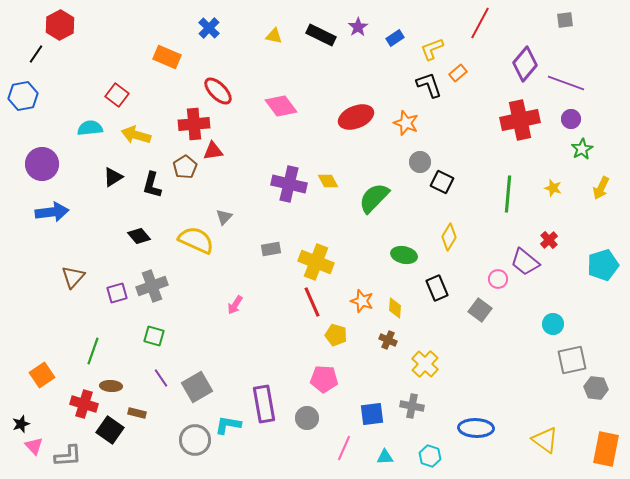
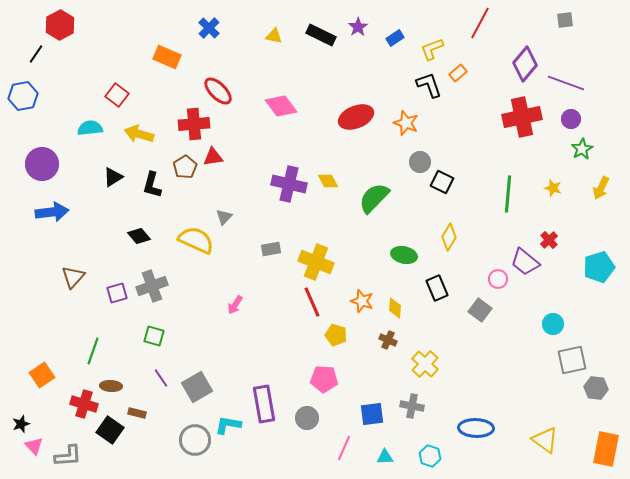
red cross at (520, 120): moved 2 px right, 3 px up
yellow arrow at (136, 135): moved 3 px right, 1 px up
red triangle at (213, 151): moved 6 px down
cyan pentagon at (603, 265): moved 4 px left, 2 px down
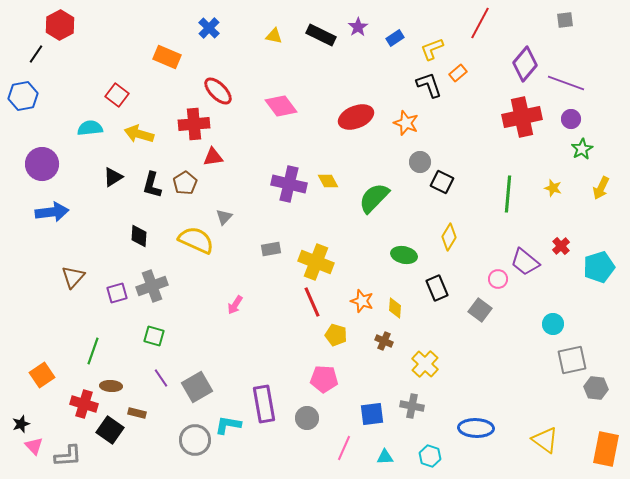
brown pentagon at (185, 167): moved 16 px down
black diamond at (139, 236): rotated 45 degrees clockwise
red cross at (549, 240): moved 12 px right, 6 px down
brown cross at (388, 340): moved 4 px left, 1 px down
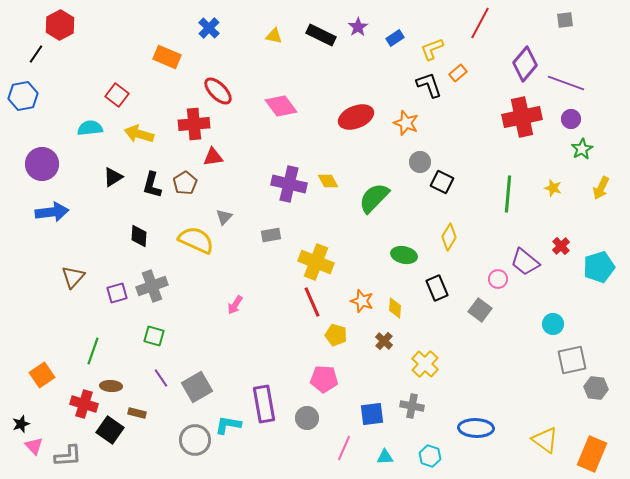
gray rectangle at (271, 249): moved 14 px up
brown cross at (384, 341): rotated 18 degrees clockwise
orange rectangle at (606, 449): moved 14 px left, 5 px down; rotated 12 degrees clockwise
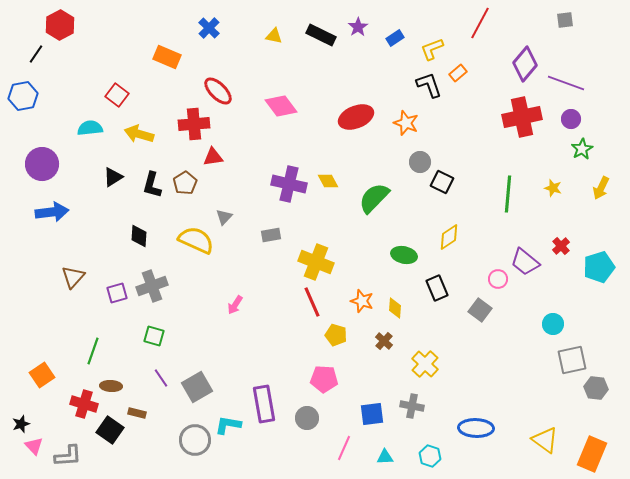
yellow diamond at (449, 237): rotated 24 degrees clockwise
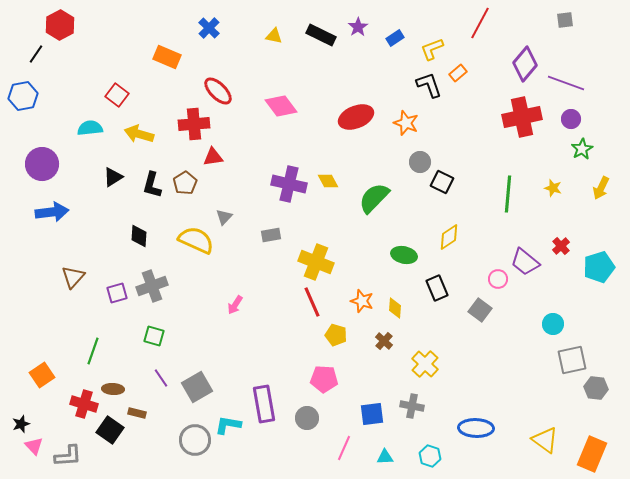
brown ellipse at (111, 386): moved 2 px right, 3 px down
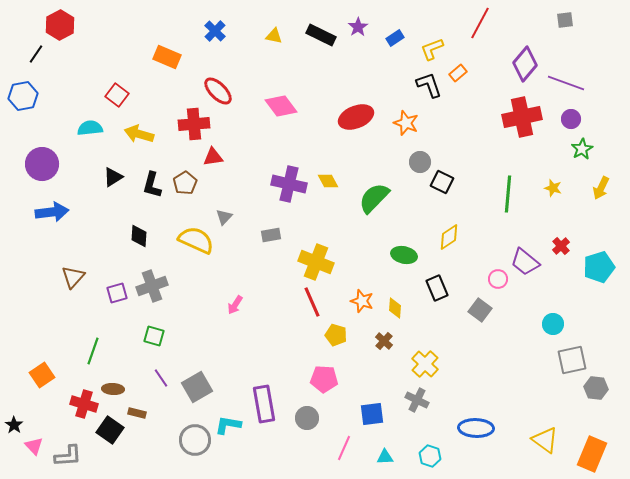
blue cross at (209, 28): moved 6 px right, 3 px down
gray cross at (412, 406): moved 5 px right, 6 px up; rotated 15 degrees clockwise
black star at (21, 424): moved 7 px left, 1 px down; rotated 18 degrees counterclockwise
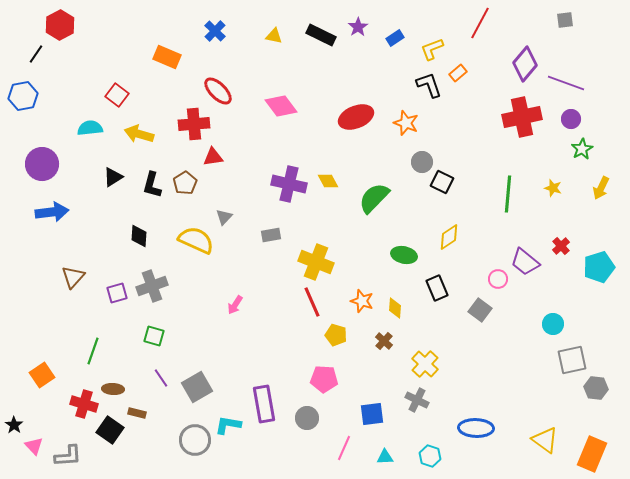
gray circle at (420, 162): moved 2 px right
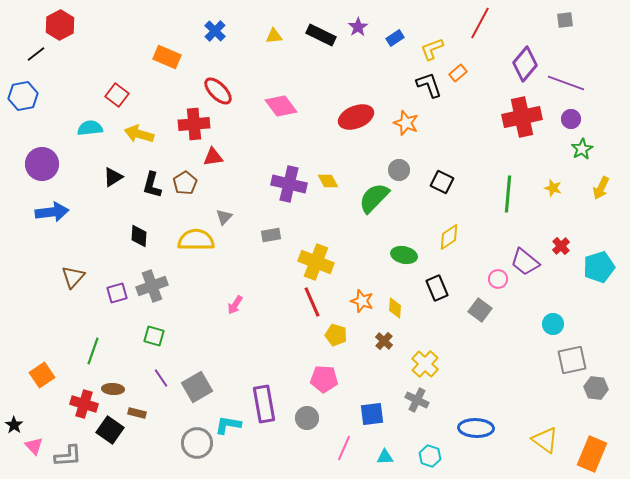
yellow triangle at (274, 36): rotated 18 degrees counterclockwise
black line at (36, 54): rotated 18 degrees clockwise
gray circle at (422, 162): moved 23 px left, 8 px down
yellow semicircle at (196, 240): rotated 24 degrees counterclockwise
gray circle at (195, 440): moved 2 px right, 3 px down
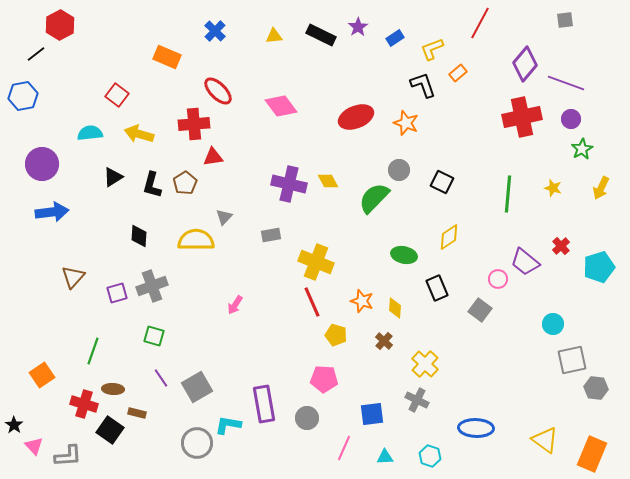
black L-shape at (429, 85): moved 6 px left
cyan semicircle at (90, 128): moved 5 px down
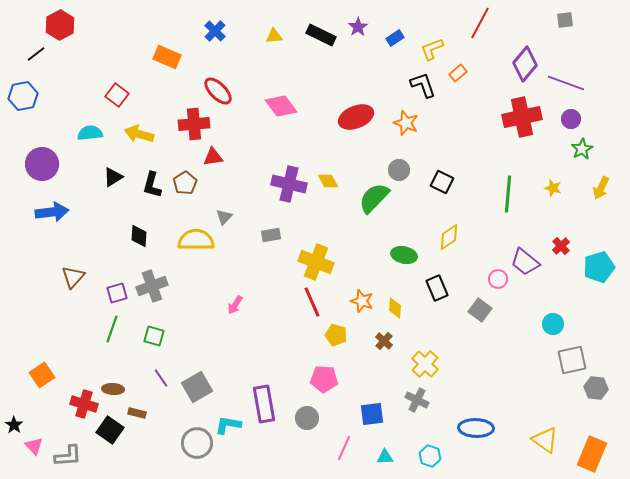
green line at (93, 351): moved 19 px right, 22 px up
